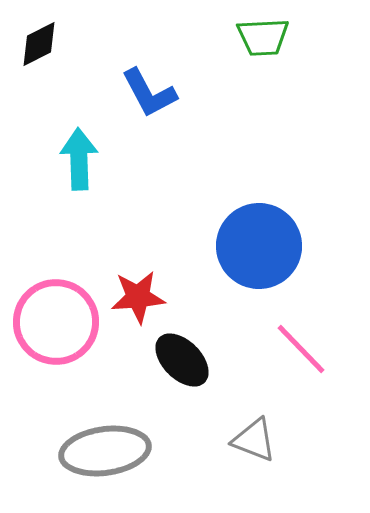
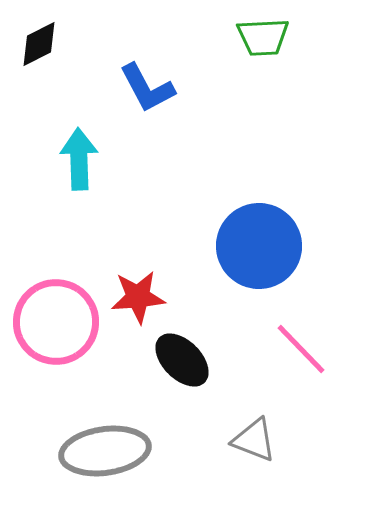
blue L-shape: moved 2 px left, 5 px up
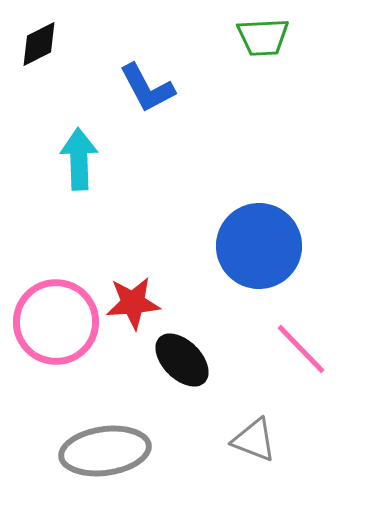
red star: moved 5 px left, 6 px down
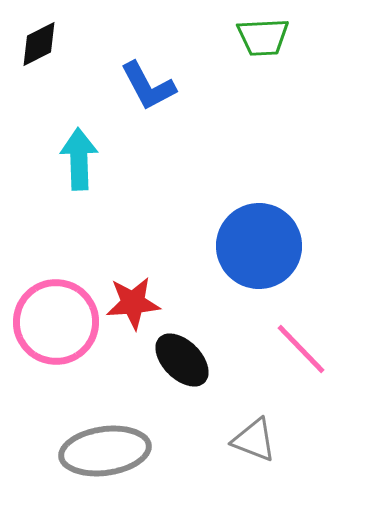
blue L-shape: moved 1 px right, 2 px up
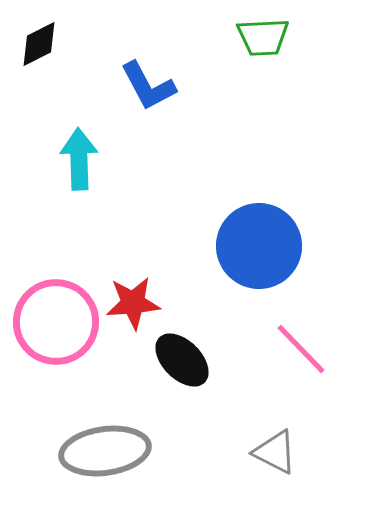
gray triangle: moved 21 px right, 12 px down; rotated 6 degrees clockwise
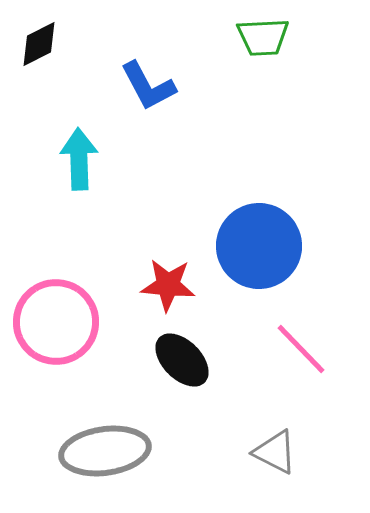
red star: moved 35 px right, 18 px up; rotated 10 degrees clockwise
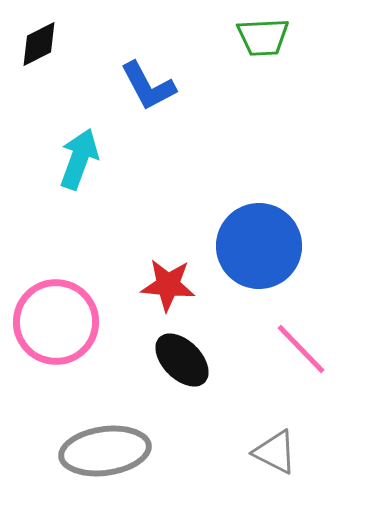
cyan arrow: rotated 22 degrees clockwise
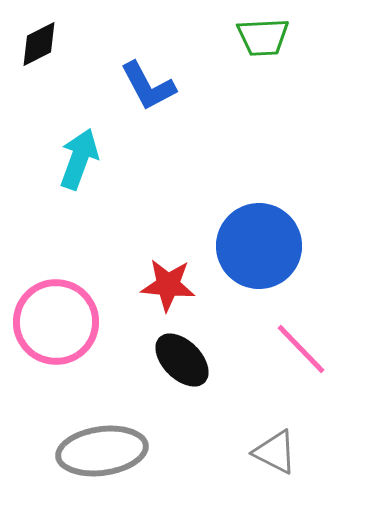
gray ellipse: moved 3 px left
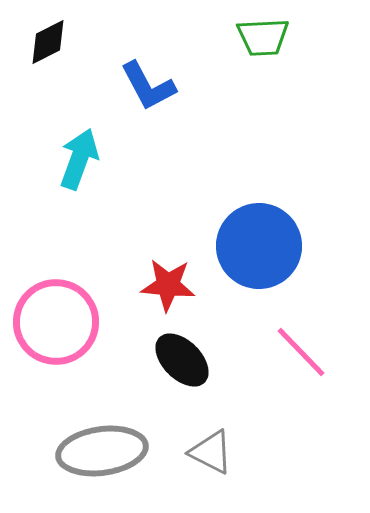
black diamond: moved 9 px right, 2 px up
pink line: moved 3 px down
gray triangle: moved 64 px left
